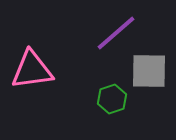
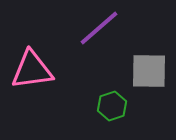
purple line: moved 17 px left, 5 px up
green hexagon: moved 7 px down
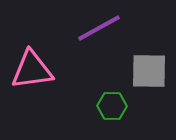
purple line: rotated 12 degrees clockwise
green hexagon: rotated 20 degrees clockwise
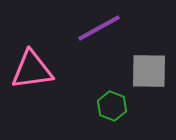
green hexagon: rotated 20 degrees clockwise
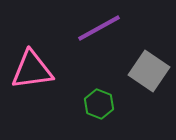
gray square: rotated 33 degrees clockwise
green hexagon: moved 13 px left, 2 px up
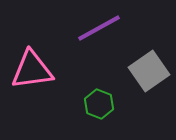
gray square: rotated 21 degrees clockwise
